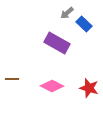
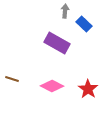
gray arrow: moved 2 px left, 2 px up; rotated 136 degrees clockwise
brown line: rotated 16 degrees clockwise
red star: moved 1 px left, 1 px down; rotated 18 degrees clockwise
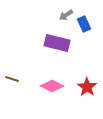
gray arrow: moved 1 px right, 4 px down; rotated 128 degrees counterclockwise
blue rectangle: rotated 21 degrees clockwise
purple rectangle: rotated 15 degrees counterclockwise
red star: moved 1 px left, 2 px up
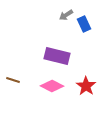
purple rectangle: moved 13 px down
brown line: moved 1 px right, 1 px down
red star: moved 1 px left, 1 px up
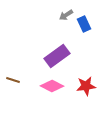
purple rectangle: rotated 50 degrees counterclockwise
red star: rotated 30 degrees clockwise
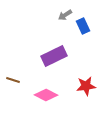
gray arrow: moved 1 px left
blue rectangle: moved 1 px left, 2 px down
purple rectangle: moved 3 px left; rotated 10 degrees clockwise
pink diamond: moved 6 px left, 9 px down
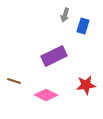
gray arrow: rotated 40 degrees counterclockwise
blue rectangle: rotated 42 degrees clockwise
brown line: moved 1 px right, 1 px down
red star: moved 1 px up
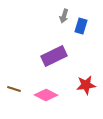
gray arrow: moved 1 px left, 1 px down
blue rectangle: moved 2 px left
brown line: moved 8 px down
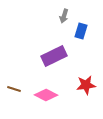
blue rectangle: moved 5 px down
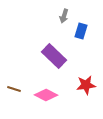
purple rectangle: rotated 70 degrees clockwise
